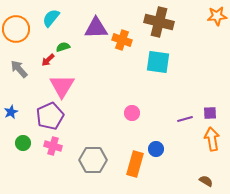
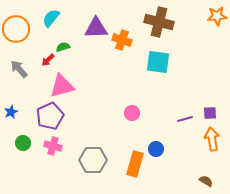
pink triangle: rotated 44 degrees clockwise
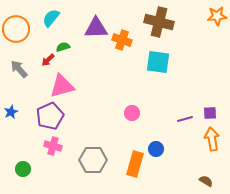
green circle: moved 26 px down
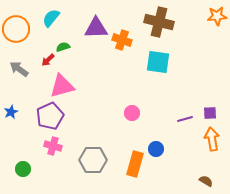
gray arrow: rotated 12 degrees counterclockwise
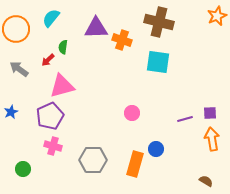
orange star: rotated 18 degrees counterclockwise
green semicircle: rotated 64 degrees counterclockwise
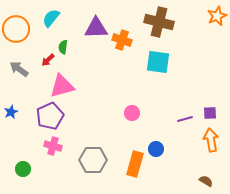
orange arrow: moved 1 px left, 1 px down
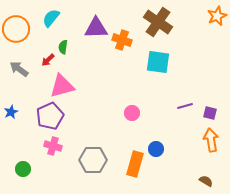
brown cross: moved 1 px left; rotated 20 degrees clockwise
purple square: rotated 16 degrees clockwise
purple line: moved 13 px up
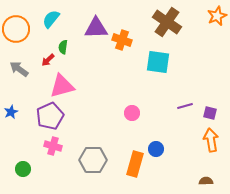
cyan semicircle: moved 1 px down
brown cross: moved 9 px right
brown semicircle: rotated 32 degrees counterclockwise
